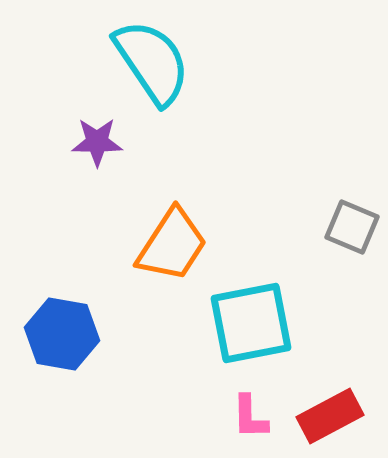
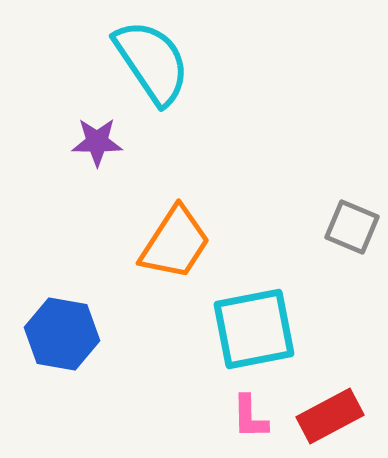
orange trapezoid: moved 3 px right, 2 px up
cyan square: moved 3 px right, 6 px down
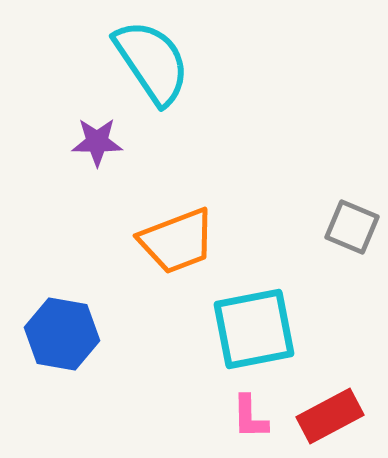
orange trapezoid: moved 2 px right, 2 px up; rotated 36 degrees clockwise
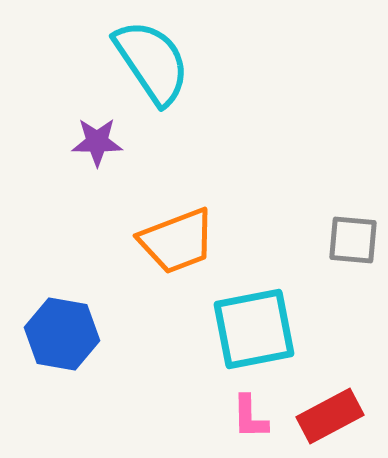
gray square: moved 1 px right, 13 px down; rotated 18 degrees counterclockwise
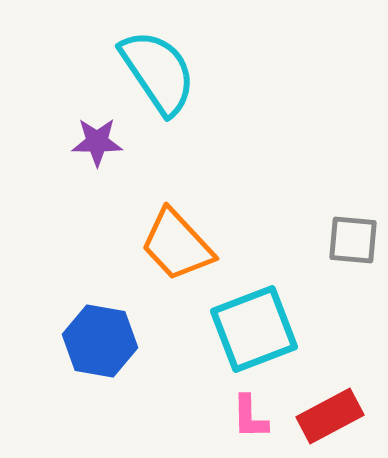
cyan semicircle: moved 6 px right, 10 px down
orange trapezoid: moved 4 px down; rotated 68 degrees clockwise
cyan square: rotated 10 degrees counterclockwise
blue hexagon: moved 38 px right, 7 px down
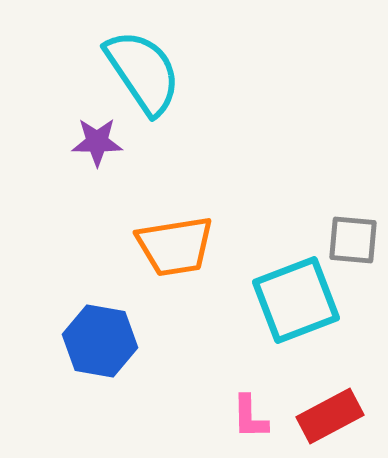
cyan semicircle: moved 15 px left
orange trapezoid: moved 2 px left, 1 px down; rotated 56 degrees counterclockwise
cyan square: moved 42 px right, 29 px up
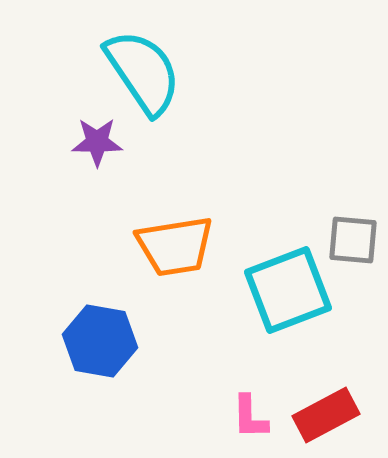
cyan square: moved 8 px left, 10 px up
red rectangle: moved 4 px left, 1 px up
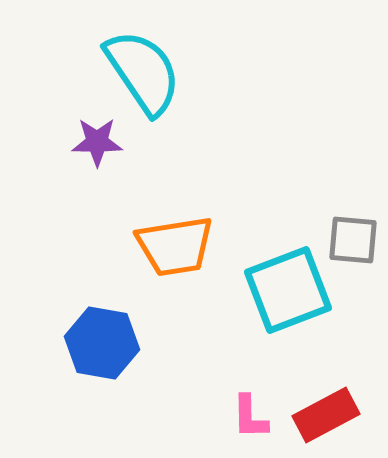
blue hexagon: moved 2 px right, 2 px down
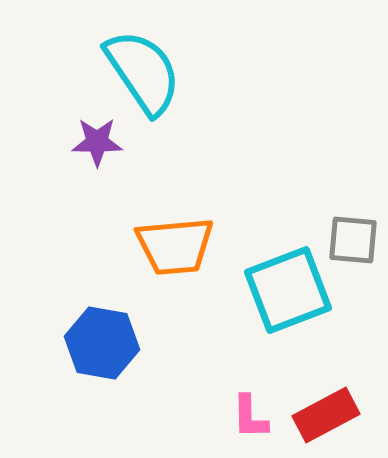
orange trapezoid: rotated 4 degrees clockwise
